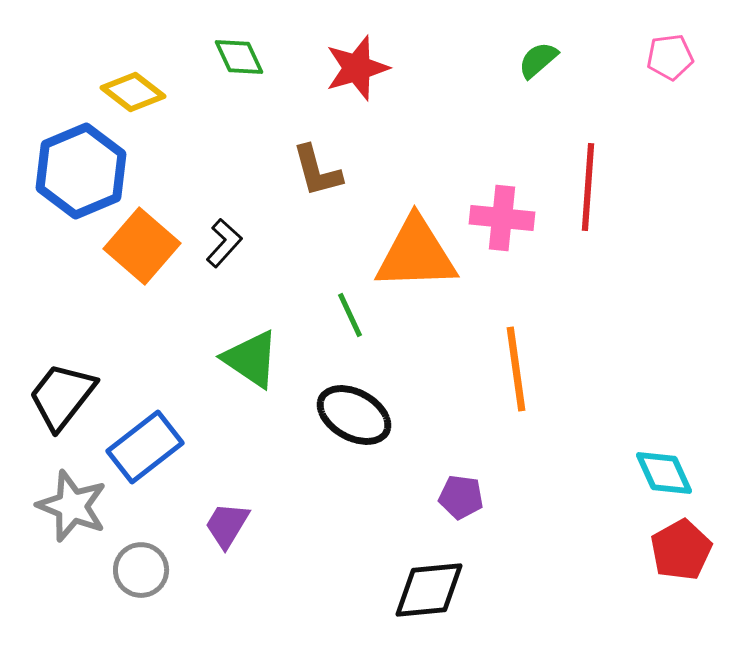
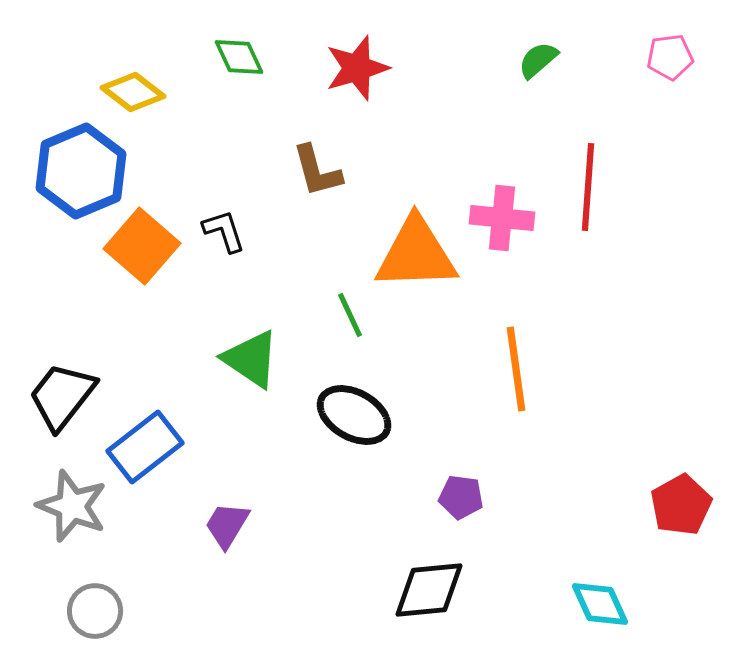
black L-shape: moved 12 px up; rotated 60 degrees counterclockwise
cyan diamond: moved 64 px left, 131 px down
red pentagon: moved 45 px up
gray circle: moved 46 px left, 41 px down
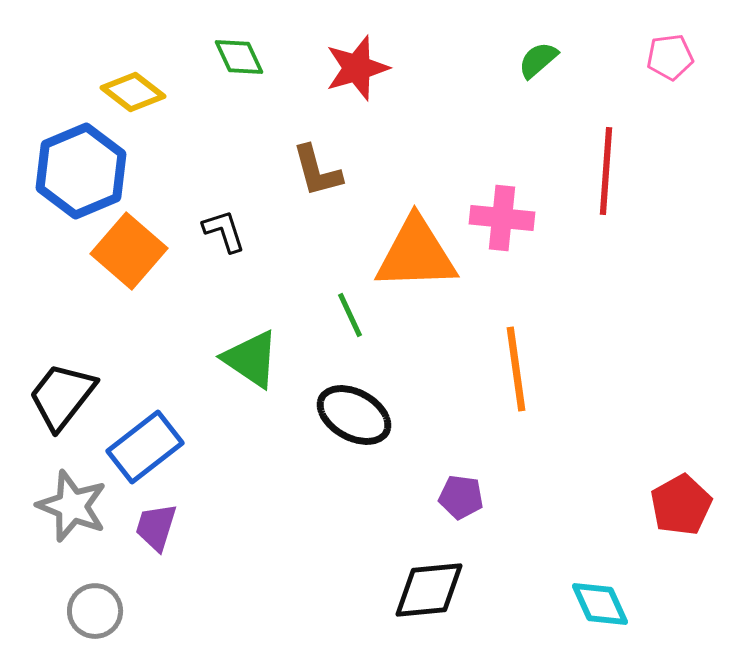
red line: moved 18 px right, 16 px up
orange square: moved 13 px left, 5 px down
purple trapezoid: moved 71 px left, 2 px down; rotated 14 degrees counterclockwise
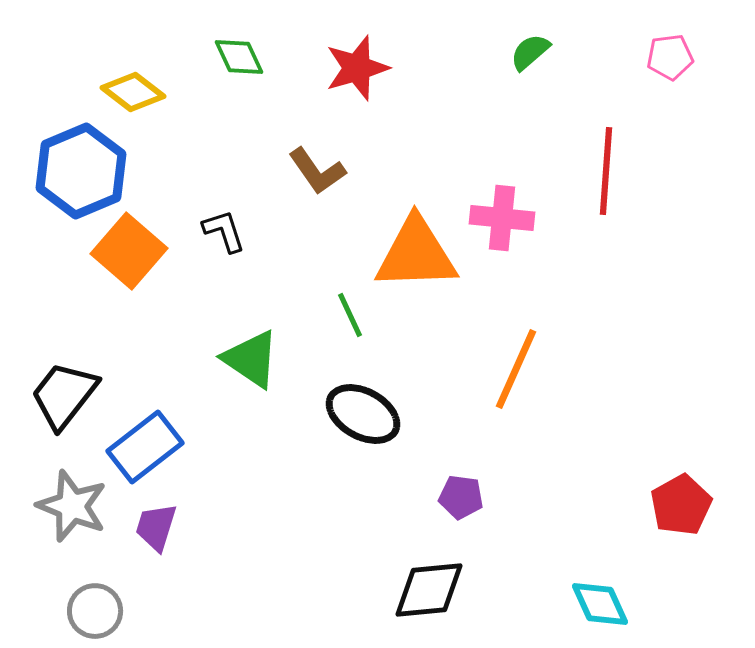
green semicircle: moved 8 px left, 8 px up
brown L-shape: rotated 20 degrees counterclockwise
orange line: rotated 32 degrees clockwise
black trapezoid: moved 2 px right, 1 px up
black ellipse: moved 9 px right, 1 px up
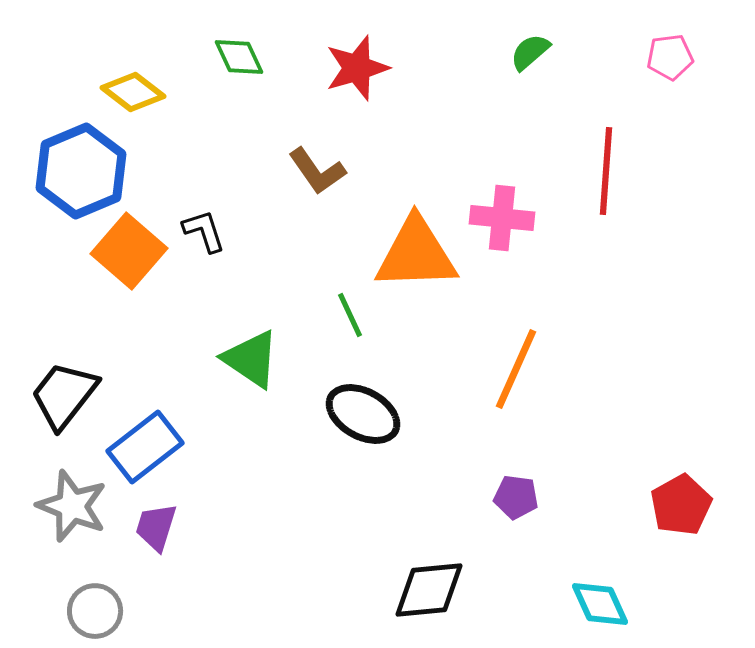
black L-shape: moved 20 px left
purple pentagon: moved 55 px right
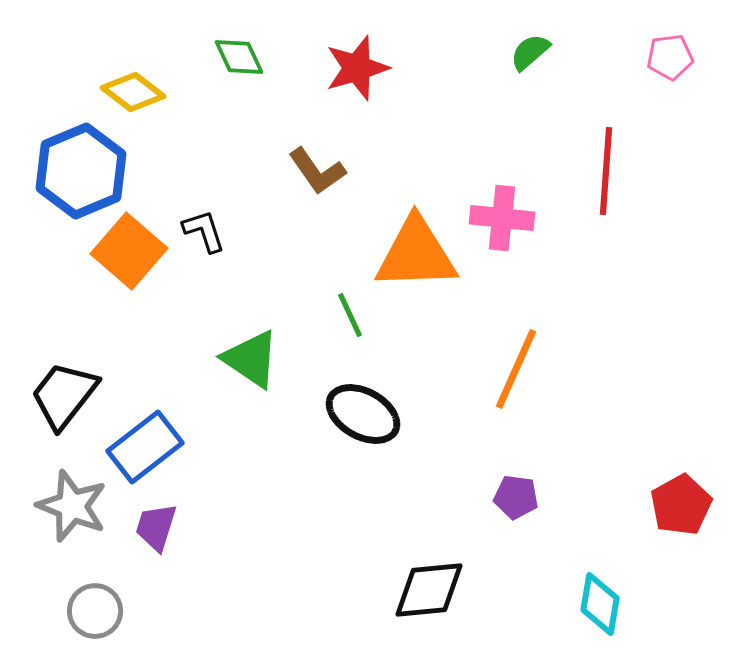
cyan diamond: rotated 34 degrees clockwise
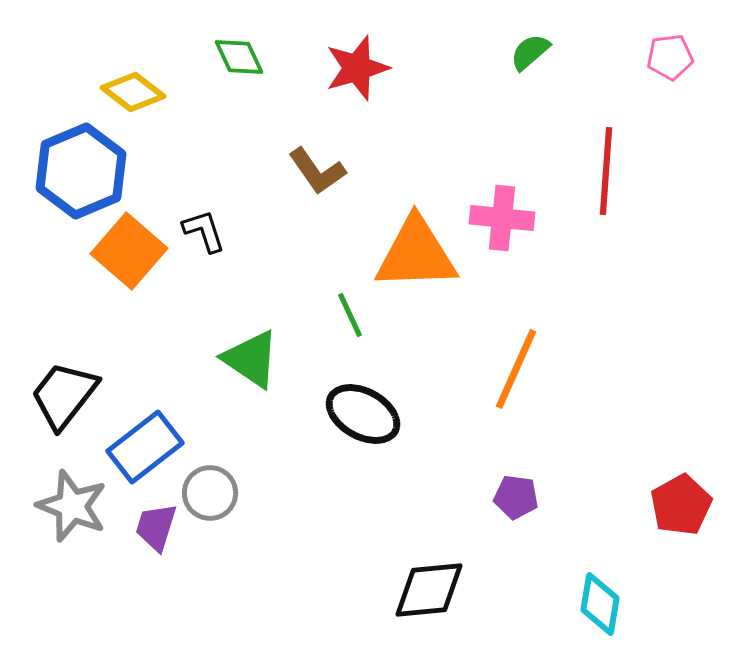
gray circle: moved 115 px right, 118 px up
